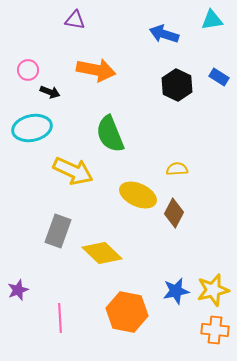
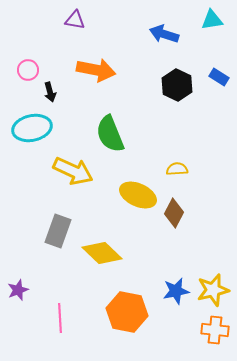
black arrow: rotated 54 degrees clockwise
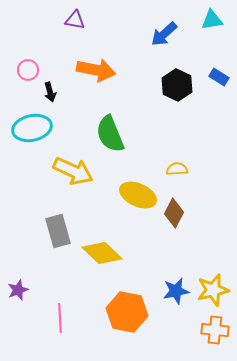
blue arrow: rotated 60 degrees counterclockwise
gray rectangle: rotated 36 degrees counterclockwise
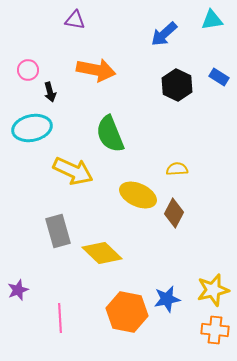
blue star: moved 9 px left, 8 px down
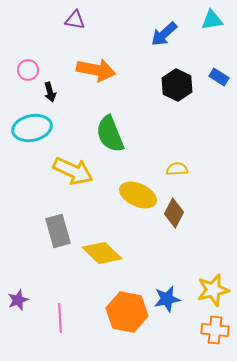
purple star: moved 10 px down
